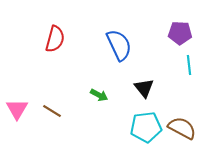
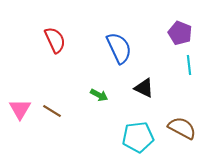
purple pentagon: rotated 20 degrees clockwise
red semicircle: moved 1 px down; rotated 40 degrees counterclockwise
blue semicircle: moved 3 px down
black triangle: rotated 25 degrees counterclockwise
pink triangle: moved 3 px right
cyan pentagon: moved 8 px left, 10 px down
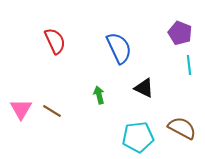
red semicircle: moved 1 px down
green arrow: rotated 132 degrees counterclockwise
pink triangle: moved 1 px right
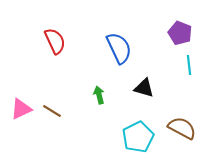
black triangle: rotated 10 degrees counterclockwise
pink triangle: rotated 35 degrees clockwise
cyan pentagon: rotated 20 degrees counterclockwise
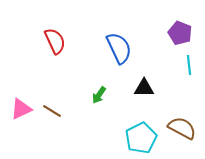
black triangle: rotated 15 degrees counterclockwise
green arrow: rotated 132 degrees counterclockwise
cyan pentagon: moved 3 px right, 1 px down
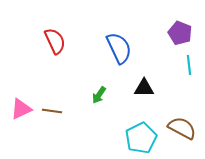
brown line: rotated 24 degrees counterclockwise
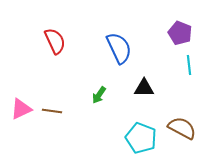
cyan pentagon: rotated 24 degrees counterclockwise
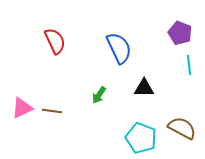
pink triangle: moved 1 px right, 1 px up
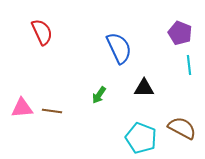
red semicircle: moved 13 px left, 9 px up
pink triangle: rotated 20 degrees clockwise
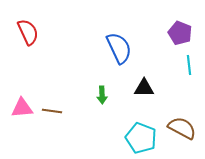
red semicircle: moved 14 px left
green arrow: moved 3 px right; rotated 36 degrees counterclockwise
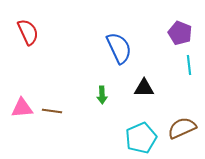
brown semicircle: rotated 52 degrees counterclockwise
cyan pentagon: rotated 28 degrees clockwise
